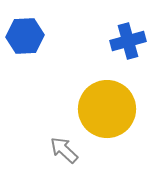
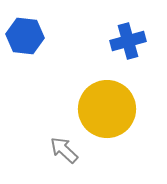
blue hexagon: rotated 9 degrees clockwise
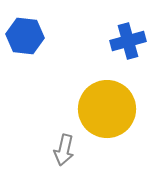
gray arrow: rotated 120 degrees counterclockwise
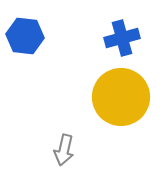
blue cross: moved 6 px left, 3 px up
yellow circle: moved 14 px right, 12 px up
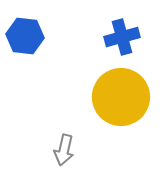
blue cross: moved 1 px up
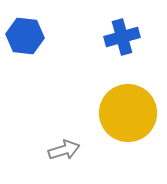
yellow circle: moved 7 px right, 16 px down
gray arrow: rotated 120 degrees counterclockwise
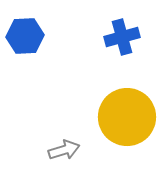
blue hexagon: rotated 9 degrees counterclockwise
yellow circle: moved 1 px left, 4 px down
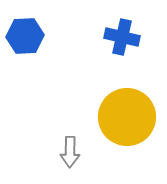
blue cross: rotated 28 degrees clockwise
gray arrow: moved 6 px right, 2 px down; rotated 108 degrees clockwise
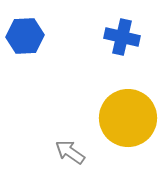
yellow circle: moved 1 px right, 1 px down
gray arrow: rotated 124 degrees clockwise
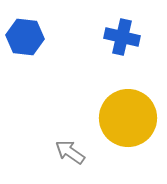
blue hexagon: moved 1 px down; rotated 9 degrees clockwise
